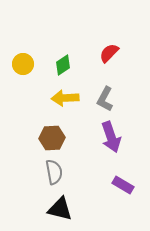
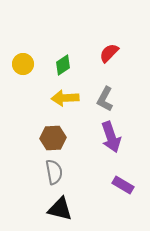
brown hexagon: moved 1 px right
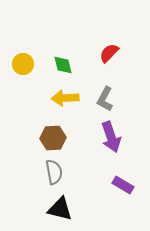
green diamond: rotated 70 degrees counterclockwise
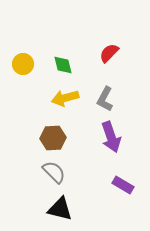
yellow arrow: rotated 12 degrees counterclockwise
gray semicircle: rotated 35 degrees counterclockwise
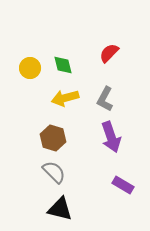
yellow circle: moved 7 px right, 4 px down
brown hexagon: rotated 20 degrees clockwise
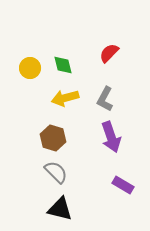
gray semicircle: moved 2 px right
